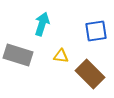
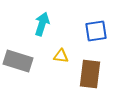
gray rectangle: moved 6 px down
brown rectangle: rotated 52 degrees clockwise
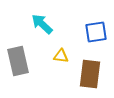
cyan arrow: rotated 65 degrees counterclockwise
blue square: moved 1 px down
gray rectangle: rotated 60 degrees clockwise
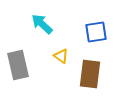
yellow triangle: rotated 28 degrees clockwise
gray rectangle: moved 4 px down
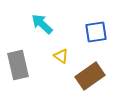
brown rectangle: moved 2 px down; rotated 48 degrees clockwise
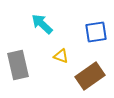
yellow triangle: rotated 14 degrees counterclockwise
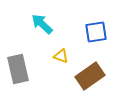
gray rectangle: moved 4 px down
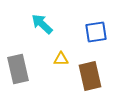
yellow triangle: moved 3 px down; rotated 21 degrees counterclockwise
brown rectangle: rotated 68 degrees counterclockwise
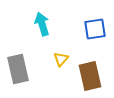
cyan arrow: rotated 30 degrees clockwise
blue square: moved 1 px left, 3 px up
yellow triangle: rotated 49 degrees counterclockwise
